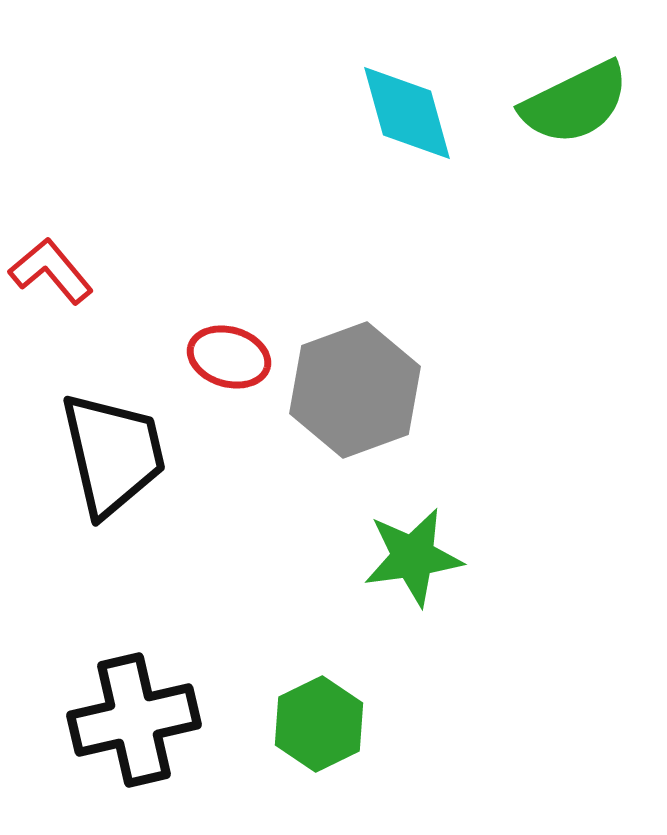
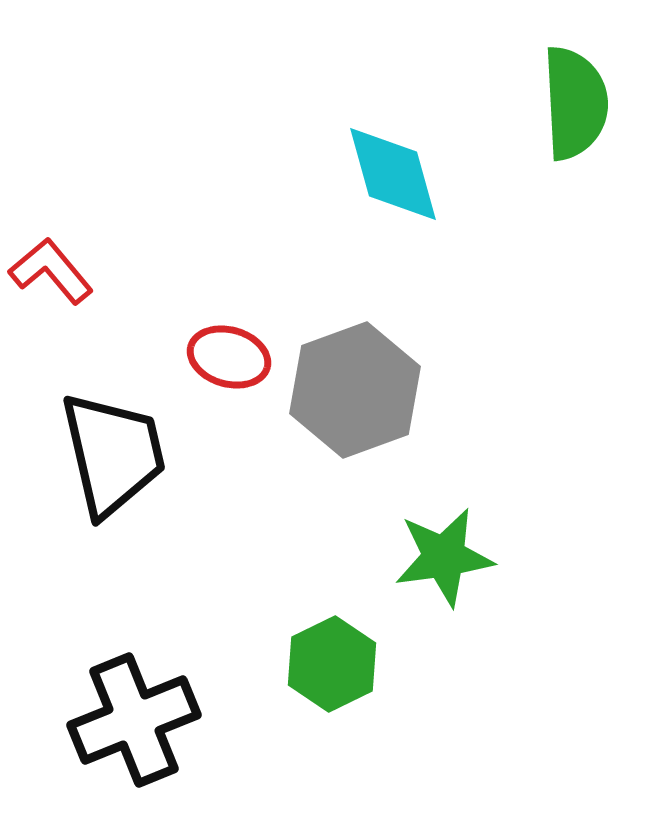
green semicircle: rotated 67 degrees counterclockwise
cyan diamond: moved 14 px left, 61 px down
green star: moved 31 px right
black cross: rotated 9 degrees counterclockwise
green hexagon: moved 13 px right, 60 px up
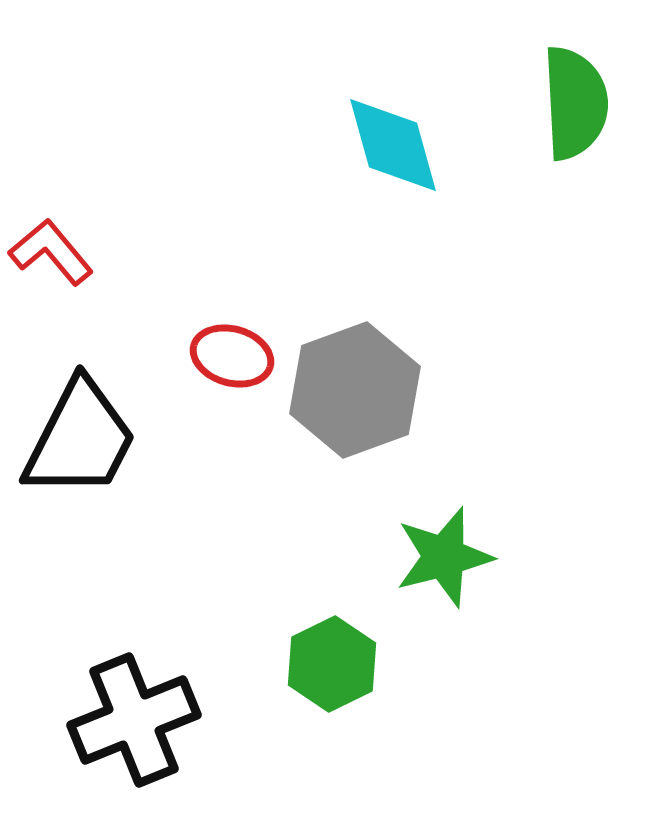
cyan diamond: moved 29 px up
red L-shape: moved 19 px up
red ellipse: moved 3 px right, 1 px up
black trapezoid: moved 33 px left, 15 px up; rotated 40 degrees clockwise
green star: rotated 6 degrees counterclockwise
